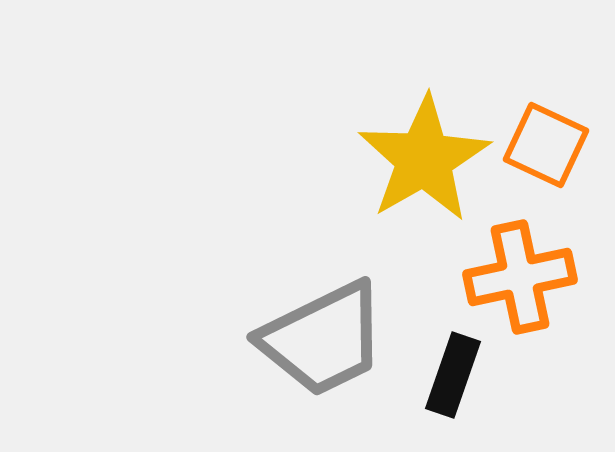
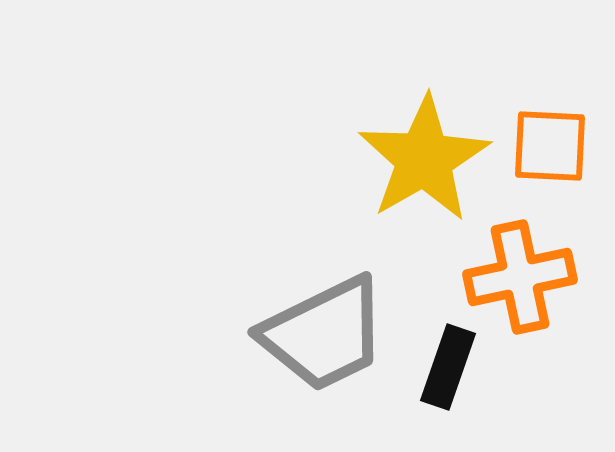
orange square: moved 4 px right, 1 px down; rotated 22 degrees counterclockwise
gray trapezoid: moved 1 px right, 5 px up
black rectangle: moved 5 px left, 8 px up
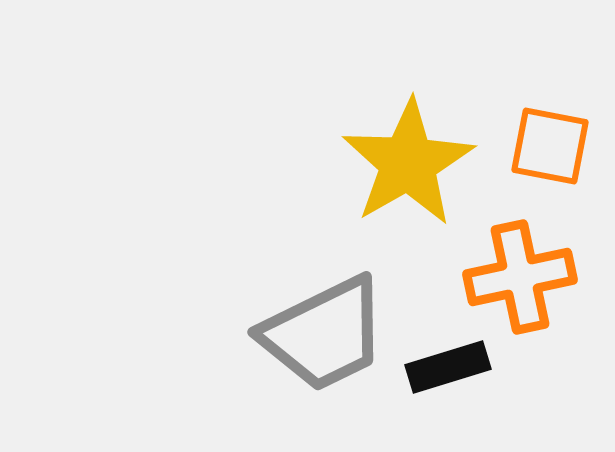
orange square: rotated 8 degrees clockwise
yellow star: moved 16 px left, 4 px down
black rectangle: rotated 54 degrees clockwise
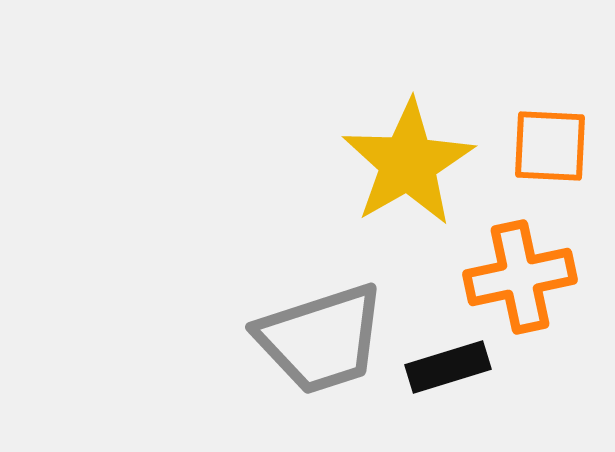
orange square: rotated 8 degrees counterclockwise
gray trapezoid: moved 3 px left, 5 px down; rotated 8 degrees clockwise
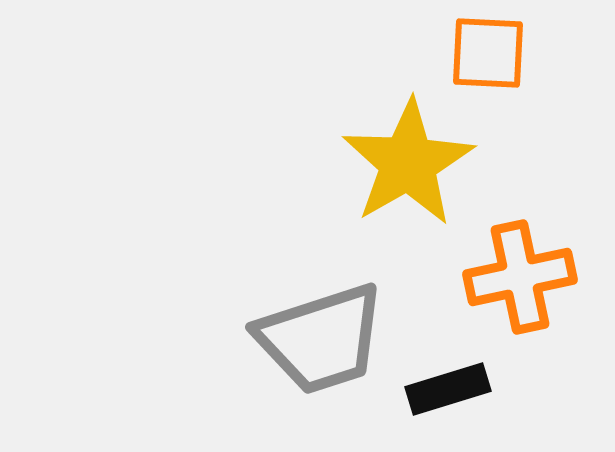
orange square: moved 62 px left, 93 px up
black rectangle: moved 22 px down
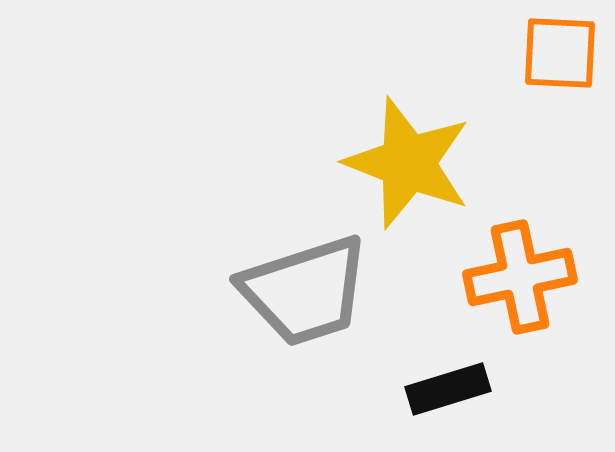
orange square: moved 72 px right
yellow star: rotated 21 degrees counterclockwise
gray trapezoid: moved 16 px left, 48 px up
